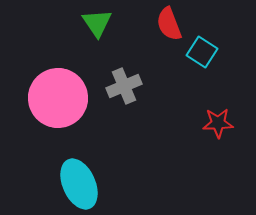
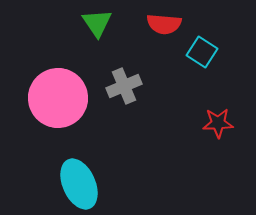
red semicircle: moved 5 px left; rotated 64 degrees counterclockwise
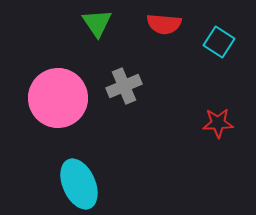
cyan square: moved 17 px right, 10 px up
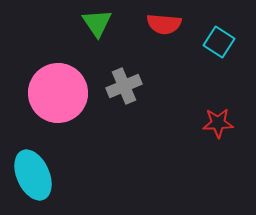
pink circle: moved 5 px up
cyan ellipse: moved 46 px left, 9 px up
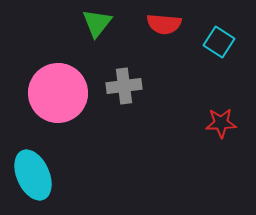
green triangle: rotated 12 degrees clockwise
gray cross: rotated 16 degrees clockwise
red star: moved 3 px right
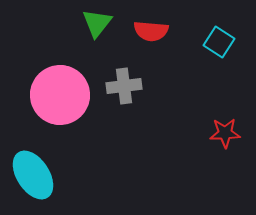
red semicircle: moved 13 px left, 7 px down
pink circle: moved 2 px right, 2 px down
red star: moved 4 px right, 10 px down
cyan ellipse: rotated 9 degrees counterclockwise
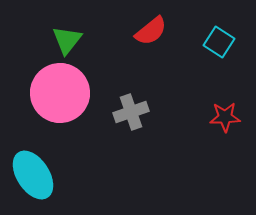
green triangle: moved 30 px left, 17 px down
red semicircle: rotated 44 degrees counterclockwise
gray cross: moved 7 px right, 26 px down; rotated 12 degrees counterclockwise
pink circle: moved 2 px up
red star: moved 16 px up
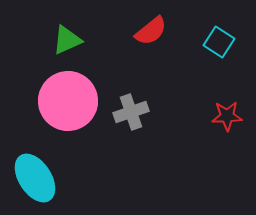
green triangle: rotated 28 degrees clockwise
pink circle: moved 8 px right, 8 px down
red star: moved 2 px right, 1 px up
cyan ellipse: moved 2 px right, 3 px down
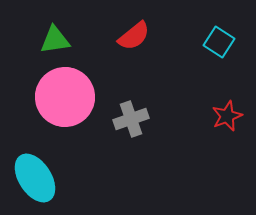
red semicircle: moved 17 px left, 5 px down
green triangle: moved 12 px left; rotated 16 degrees clockwise
pink circle: moved 3 px left, 4 px up
gray cross: moved 7 px down
red star: rotated 20 degrees counterclockwise
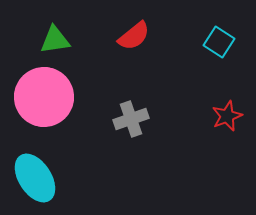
pink circle: moved 21 px left
